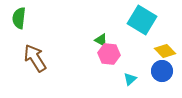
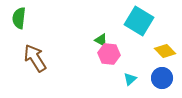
cyan square: moved 3 px left, 1 px down
blue circle: moved 7 px down
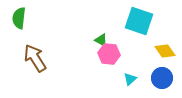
cyan square: rotated 12 degrees counterclockwise
yellow diamond: rotated 10 degrees clockwise
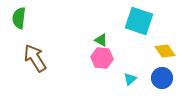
pink hexagon: moved 7 px left, 4 px down
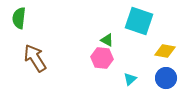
green triangle: moved 6 px right
yellow diamond: rotated 45 degrees counterclockwise
blue circle: moved 4 px right
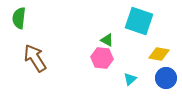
yellow diamond: moved 6 px left, 3 px down
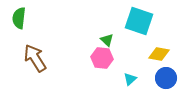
green triangle: rotated 16 degrees clockwise
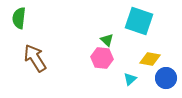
yellow diamond: moved 9 px left, 5 px down
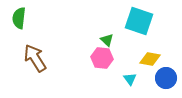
cyan triangle: rotated 24 degrees counterclockwise
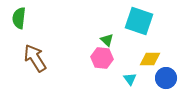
yellow diamond: rotated 10 degrees counterclockwise
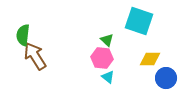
green semicircle: moved 4 px right, 17 px down
brown arrow: moved 2 px up
cyan triangle: moved 22 px left, 2 px up; rotated 16 degrees counterclockwise
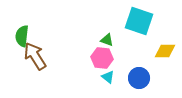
green semicircle: moved 1 px left, 1 px down
green triangle: rotated 24 degrees counterclockwise
yellow diamond: moved 15 px right, 8 px up
blue circle: moved 27 px left
